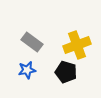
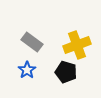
blue star: rotated 24 degrees counterclockwise
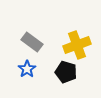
blue star: moved 1 px up
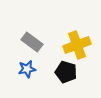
blue star: rotated 24 degrees clockwise
